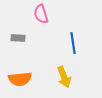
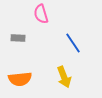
blue line: rotated 25 degrees counterclockwise
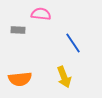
pink semicircle: rotated 114 degrees clockwise
gray rectangle: moved 8 px up
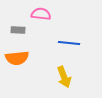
blue line: moved 4 px left; rotated 50 degrees counterclockwise
orange semicircle: moved 3 px left, 21 px up
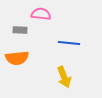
gray rectangle: moved 2 px right
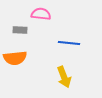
orange semicircle: moved 2 px left
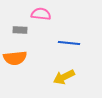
yellow arrow: rotated 85 degrees clockwise
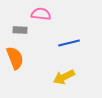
blue line: rotated 20 degrees counterclockwise
orange semicircle: rotated 105 degrees counterclockwise
